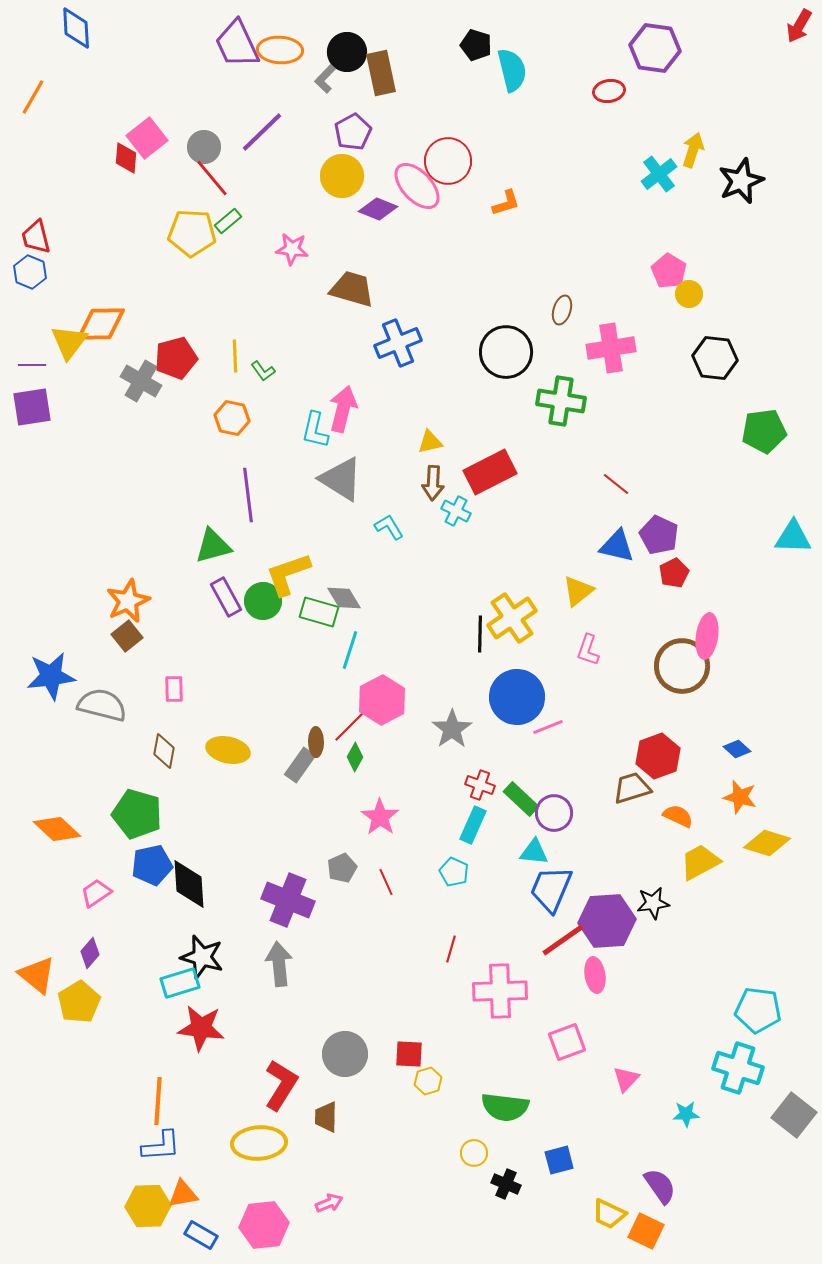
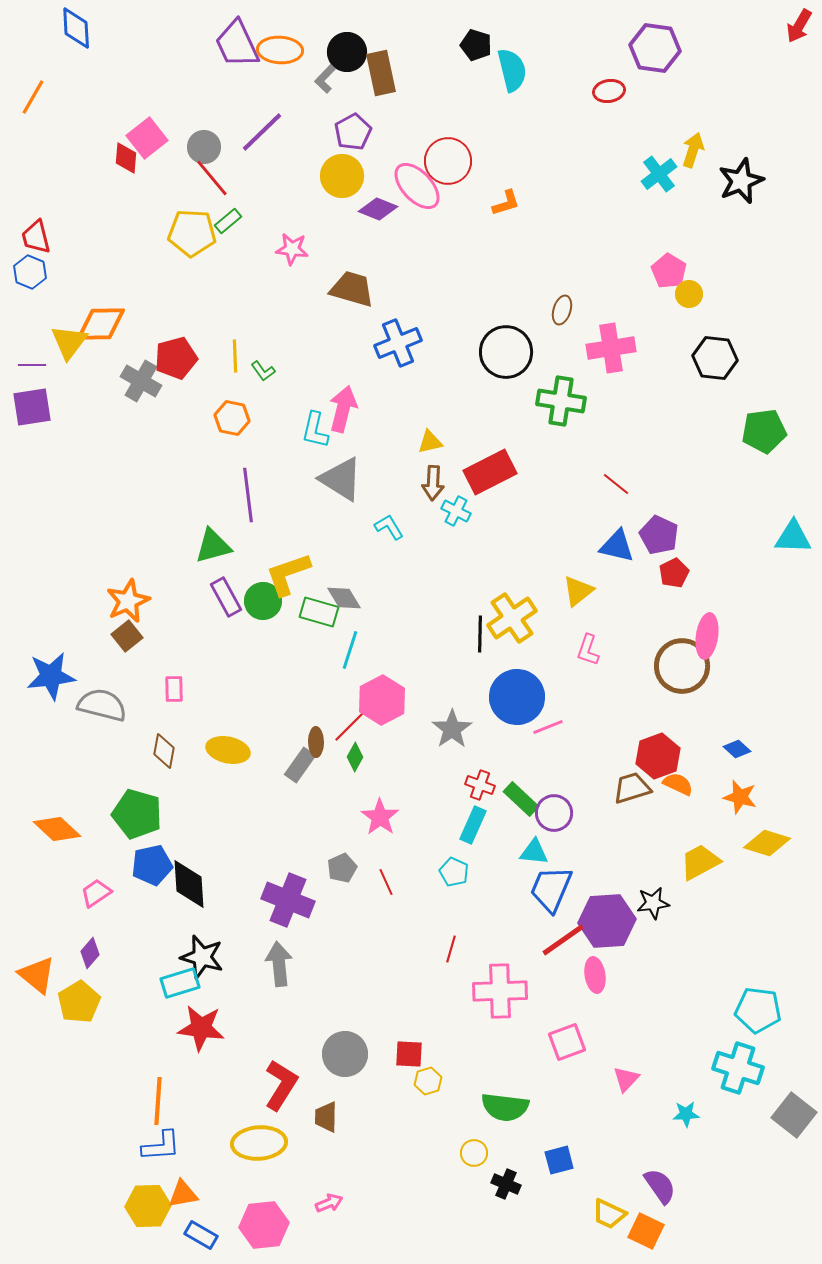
orange semicircle at (678, 816): moved 32 px up
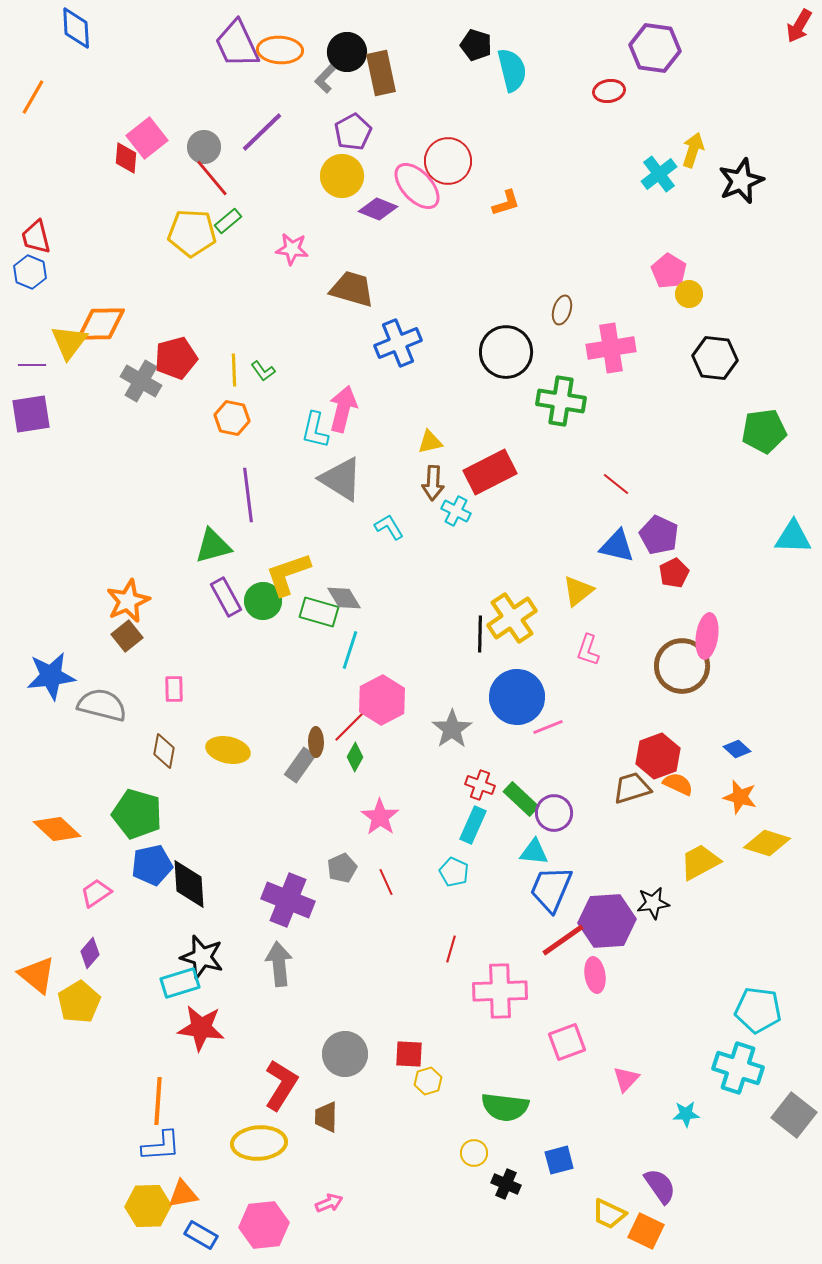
yellow line at (235, 356): moved 1 px left, 14 px down
purple square at (32, 407): moved 1 px left, 7 px down
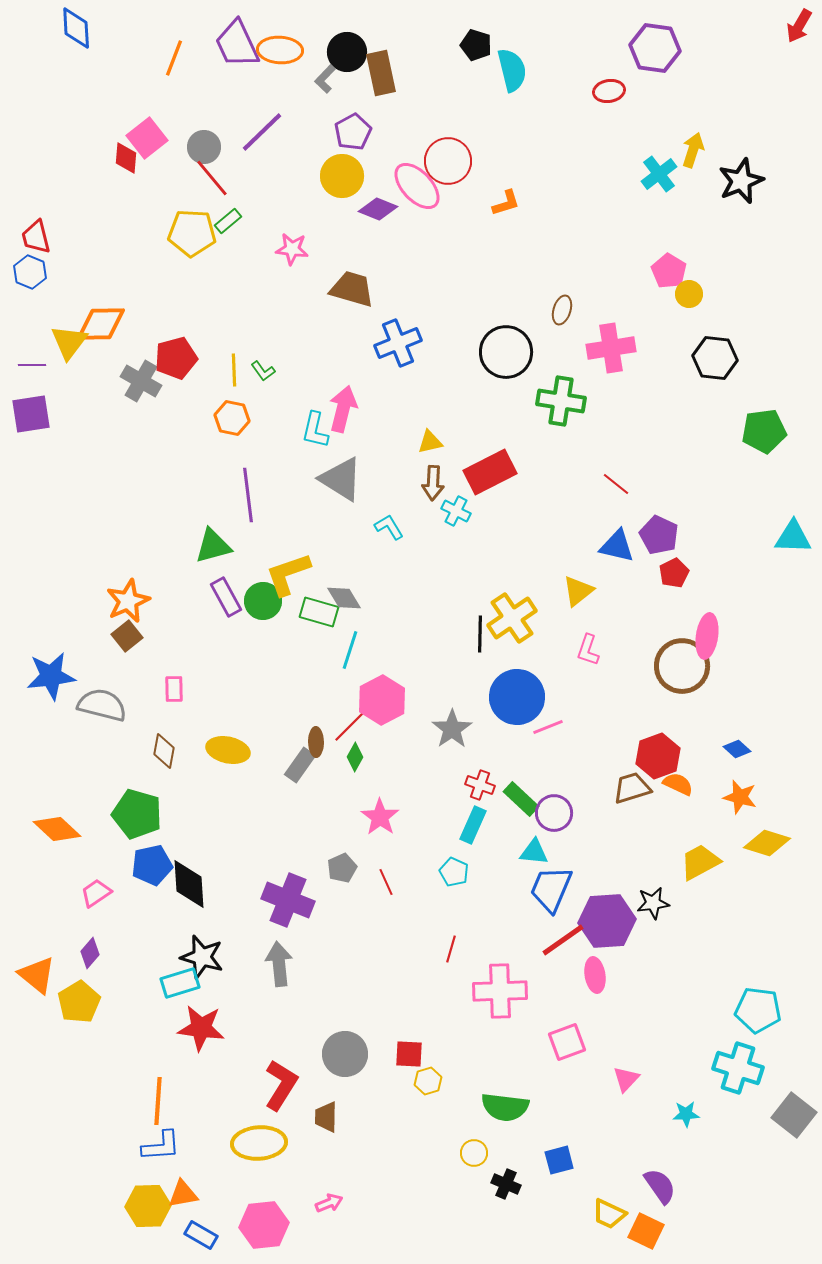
orange line at (33, 97): moved 141 px right, 39 px up; rotated 9 degrees counterclockwise
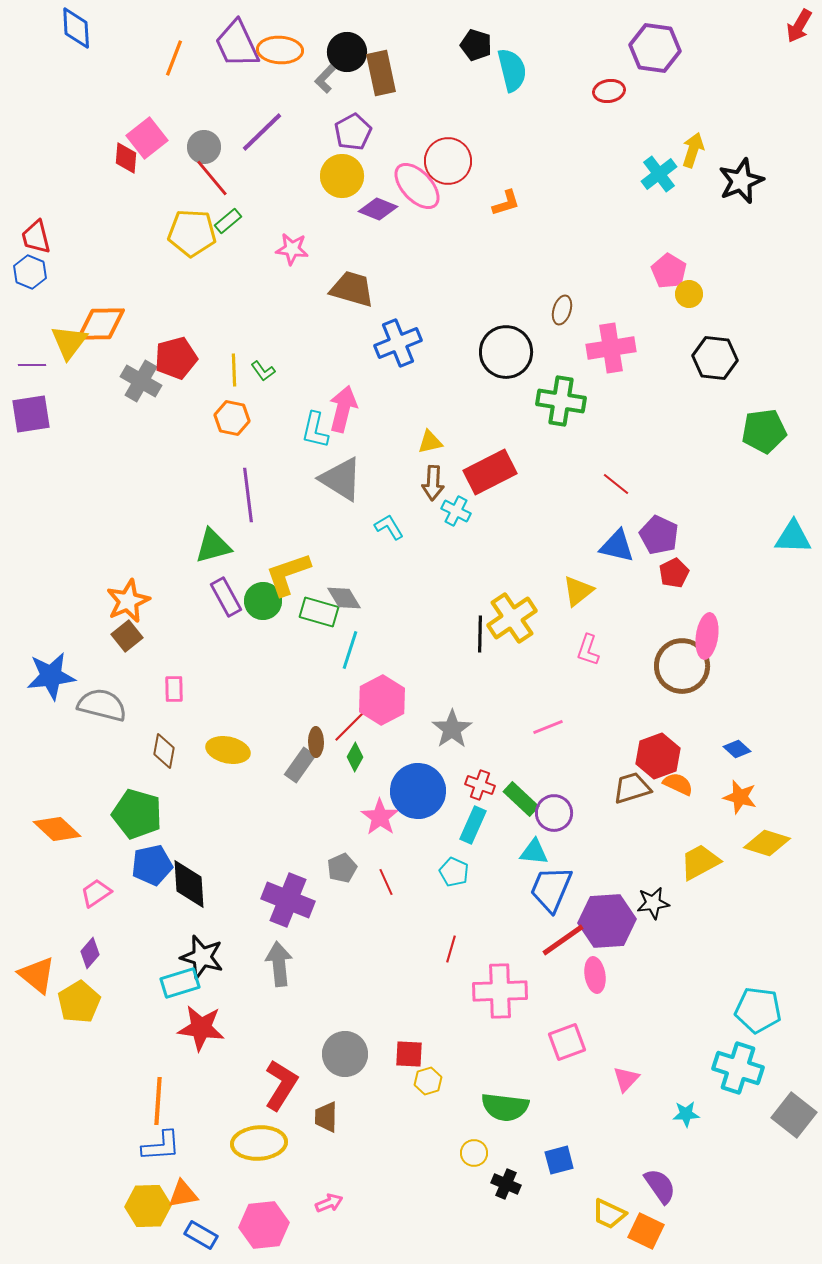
blue circle at (517, 697): moved 99 px left, 94 px down
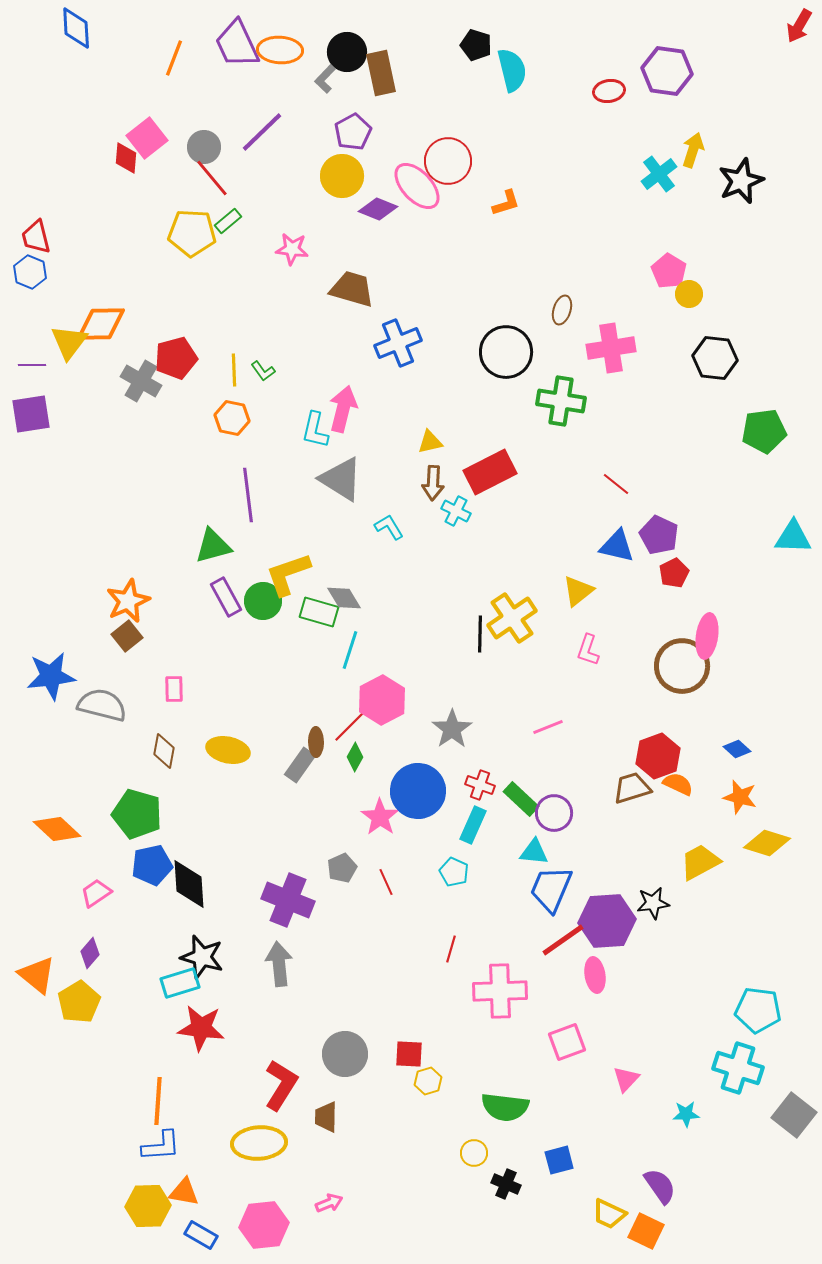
purple hexagon at (655, 48): moved 12 px right, 23 px down
orange triangle at (183, 1194): moved 1 px right, 2 px up; rotated 20 degrees clockwise
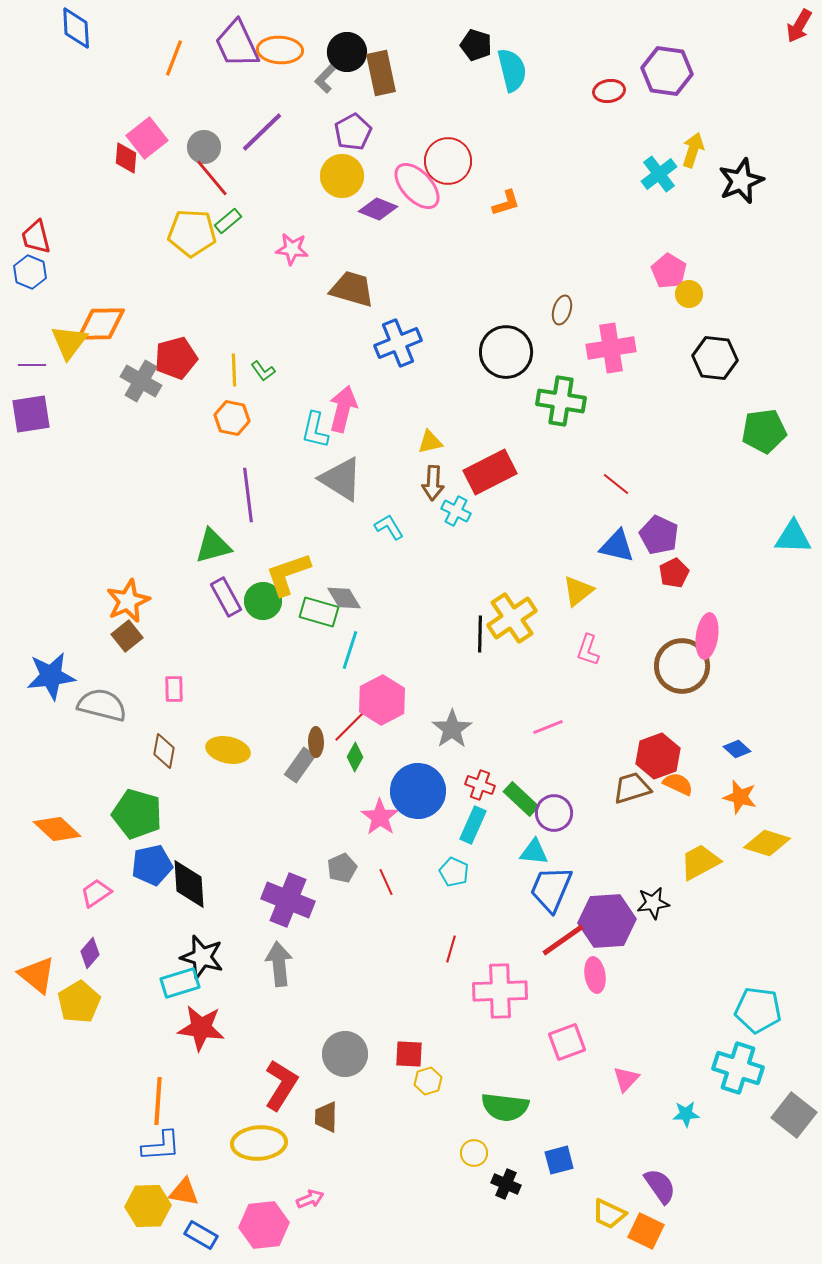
pink arrow at (329, 1203): moved 19 px left, 4 px up
